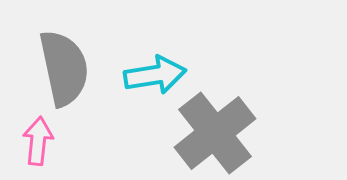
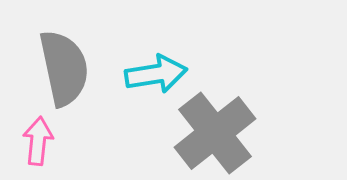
cyan arrow: moved 1 px right, 1 px up
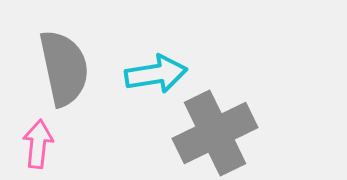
gray cross: rotated 12 degrees clockwise
pink arrow: moved 3 px down
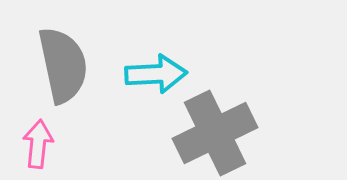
gray semicircle: moved 1 px left, 3 px up
cyan arrow: rotated 6 degrees clockwise
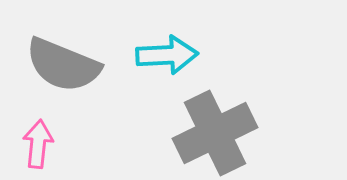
gray semicircle: rotated 124 degrees clockwise
cyan arrow: moved 11 px right, 19 px up
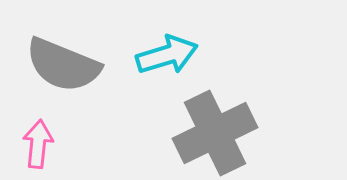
cyan arrow: rotated 14 degrees counterclockwise
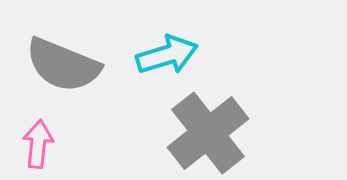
gray cross: moved 7 px left; rotated 12 degrees counterclockwise
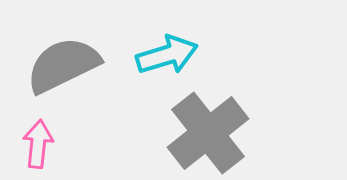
gray semicircle: rotated 132 degrees clockwise
